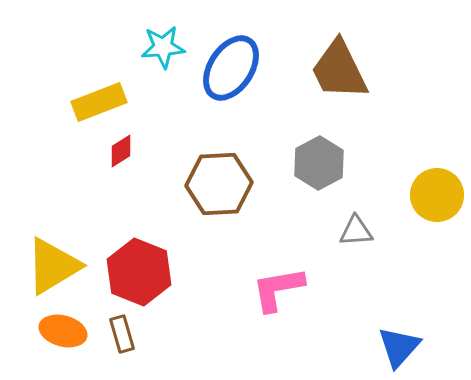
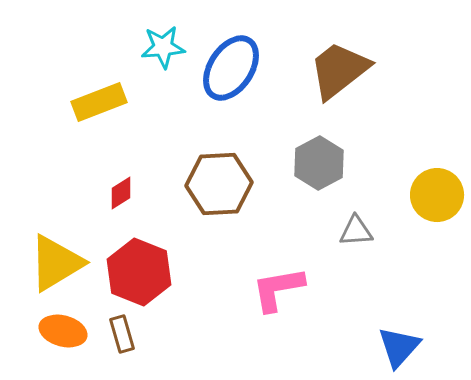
brown trapezoid: rotated 78 degrees clockwise
red diamond: moved 42 px down
yellow triangle: moved 3 px right, 3 px up
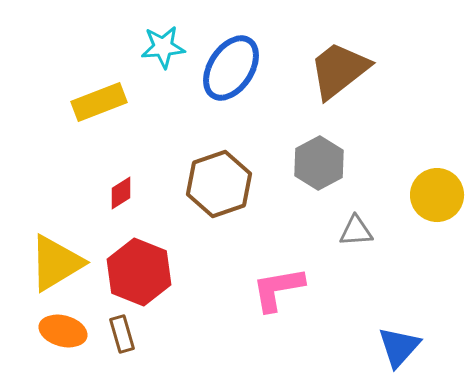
brown hexagon: rotated 16 degrees counterclockwise
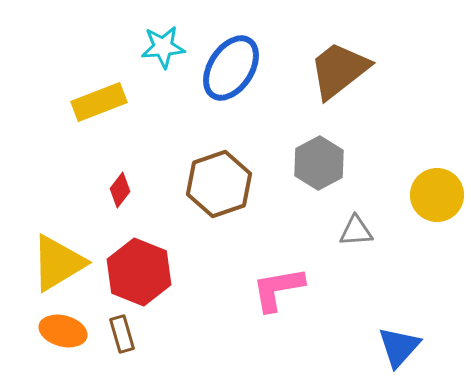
red diamond: moved 1 px left, 3 px up; rotated 20 degrees counterclockwise
yellow triangle: moved 2 px right
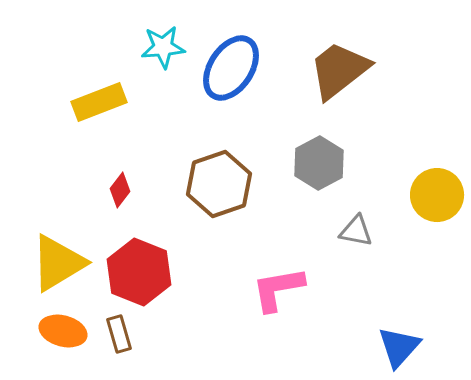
gray triangle: rotated 15 degrees clockwise
brown rectangle: moved 3 px left
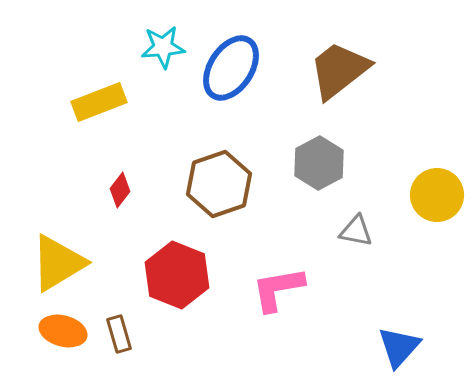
red hexagon: moved 38 px right, 3 px down
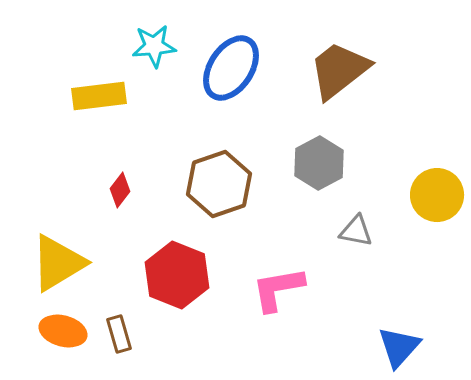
cyan star: moved 9 px left, 1 px up
yellow rectangle: moved 6 px up; rotated 14 degrees clockwise
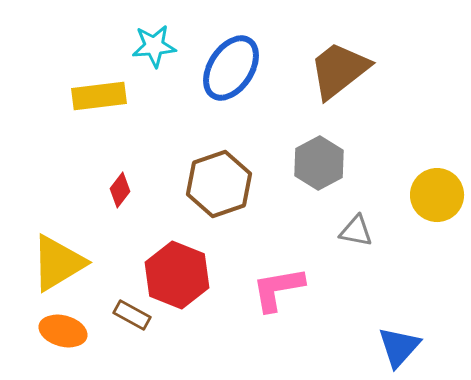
brown rectangle: moved 13 px right, 19 px up; rotated 45 degrees counterclockwise
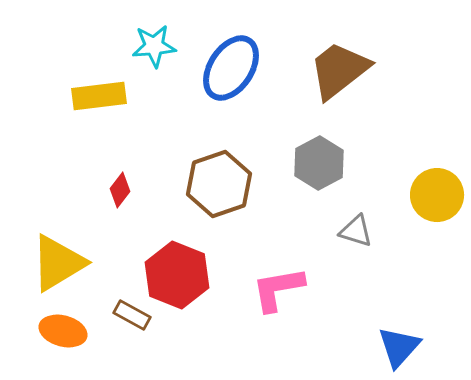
gray triangle: rotated 6 degrees clockwise
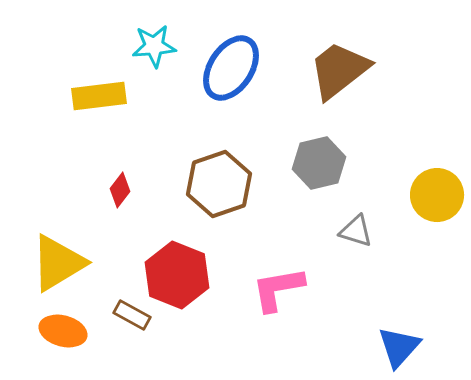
gray hexagon: rotated 15 degrees clockwise
